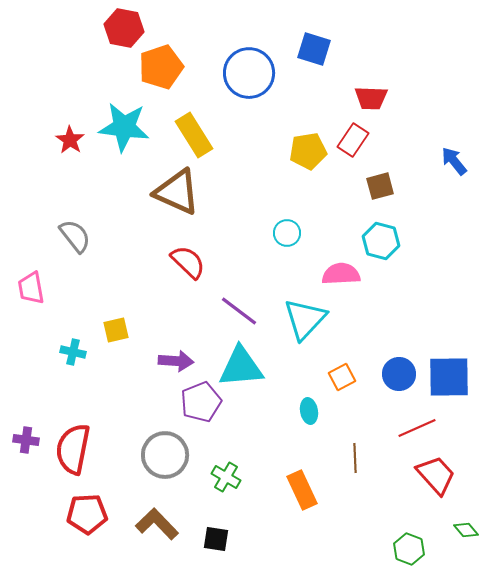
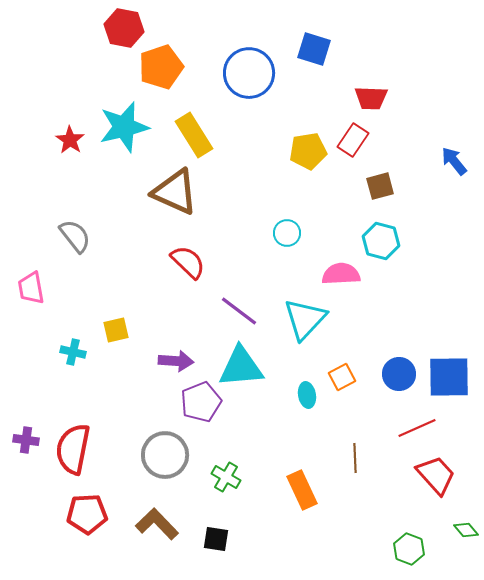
cyan star at (124, 127): rotated 21 degrees counterclockwise
brown triangle at (177, 192): moved 2 px left
cyan ellipse at (309, 411): moved 2 px left, 16 px up
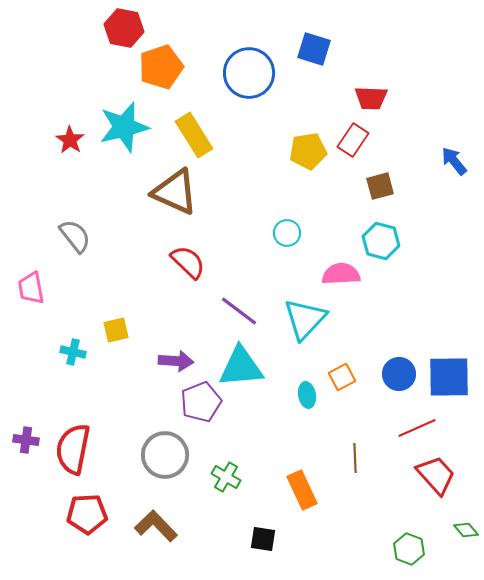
brown L-shape at (157, 524): moved 1 px left, 2 px down
black square at (216, 539): moved 47 px right
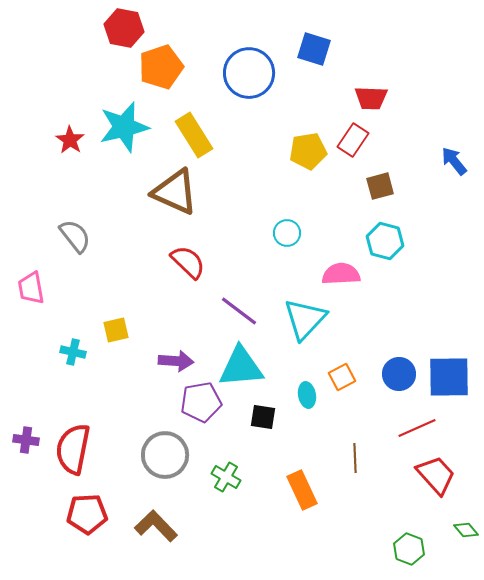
cyan hexagon at (381, 241): moved 4 px right
purple pentagon at (201, 402): rotated 12 degrees clockwise
black square at (263, 539): moved 122 px up
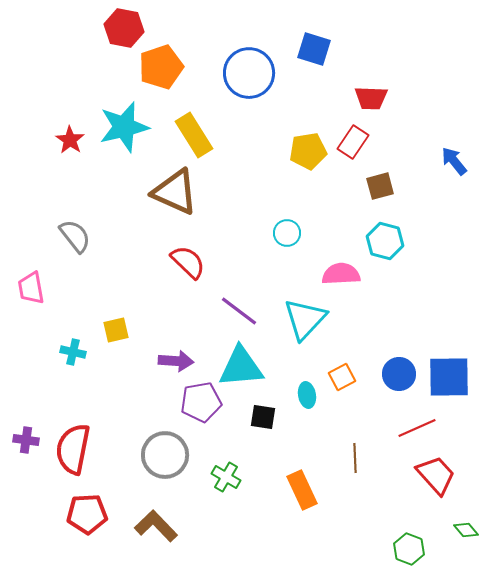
red rectangle at (353, 140): moved 2 px down
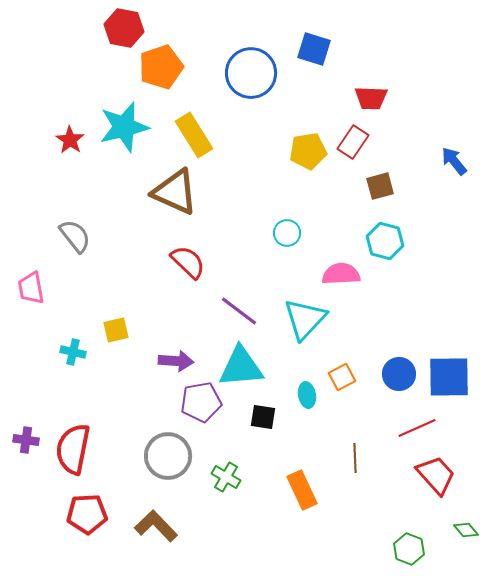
blue circle at (249, 73): moved 2 px right
gray circle at (165, 455): moved 3 px right, 1 px down
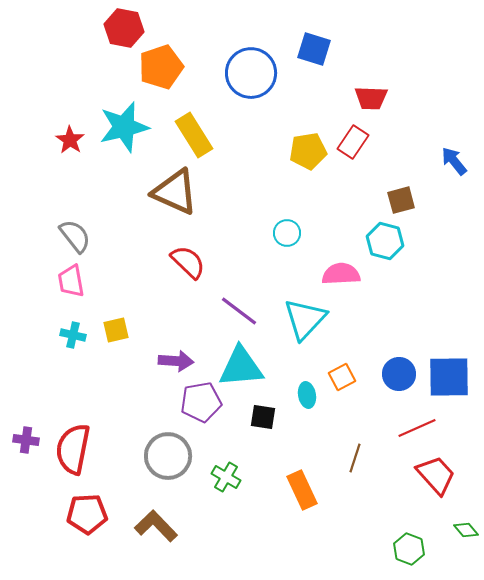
brown square at (380, 186): moved 21 px right, 14 px down
pink trapezoid at (31, 288): moved 40 px right, 7 px up
cyan cross at (73, 352): moved 17 px up
brown line at (355, 458): rotated 20 degrees clockwise
